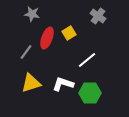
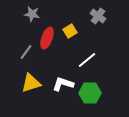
yellow square: moved 1 px right, 2 px up
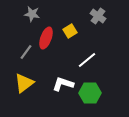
red ellipse: moved 1 px left
yellow triangle: moved 7 px left; rotated 20 degrees counterclockwise
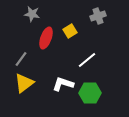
gray cross: rotated 35 degrees clockwise
gray line: moved 5 px left, 7 px down
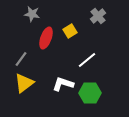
gray cross: rotated 21 degrees counterclockwise
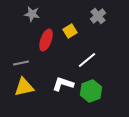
red ellipse: moved 2 px down
gray line: moved 4 px down; rotated 42 degrees clockwise
yellow triangle: moved 4 px down; rotated 25 degrees clockwise
green hexagon: moved 1 px right, 2 px up; rotated 20 degrees counterclockwise
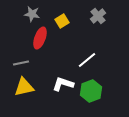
yellow square: moved 8 px left, 10 px up
red ellipse: moved 6 px left, 2 px up
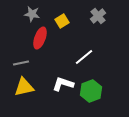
white line: moved 3 px left, 3 px up
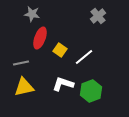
yellow square: moved 2 px left, 29 px down; rotated 24 degrees counterclockwise
